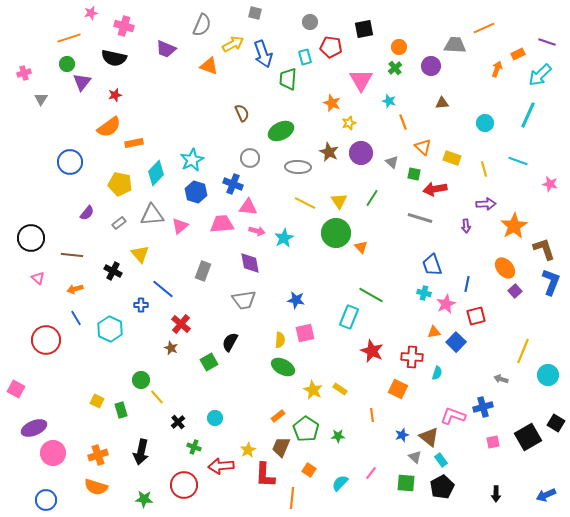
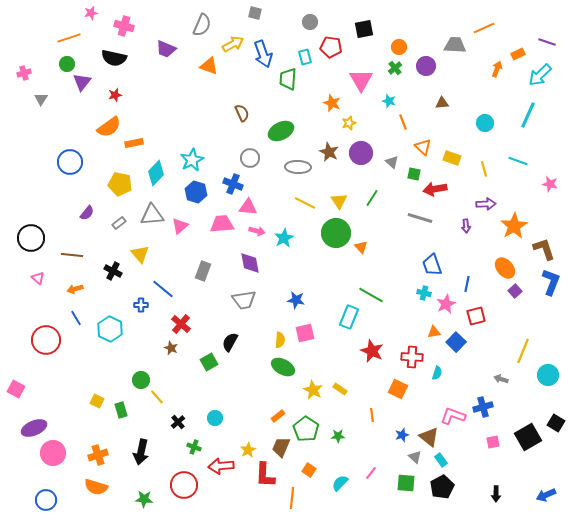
purple circle at (431, 66): moved 5 px left
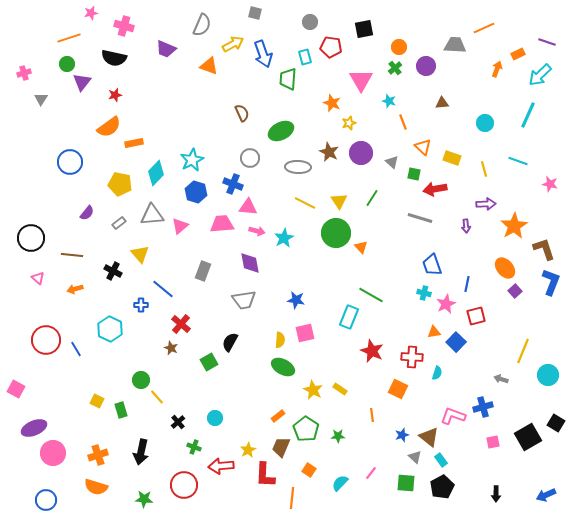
blue line at (76, 318): moved 31 px down
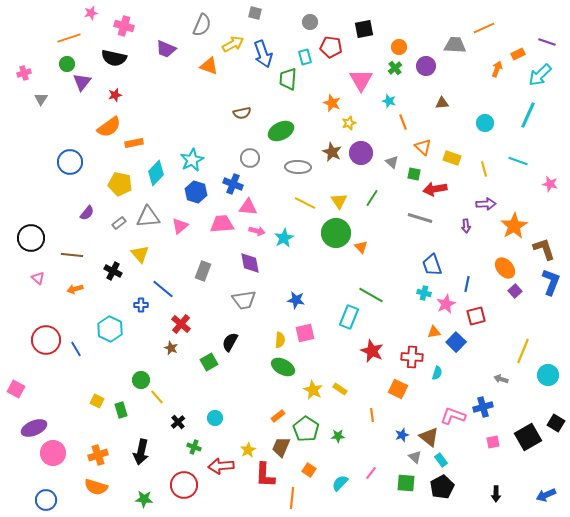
brown semicircle at (242, 113): rotated 102 degrees clockwise
brown star at (329, 152): moved 3 px right
gray triangle at (152, 215): moved 4 px left, 2 px down
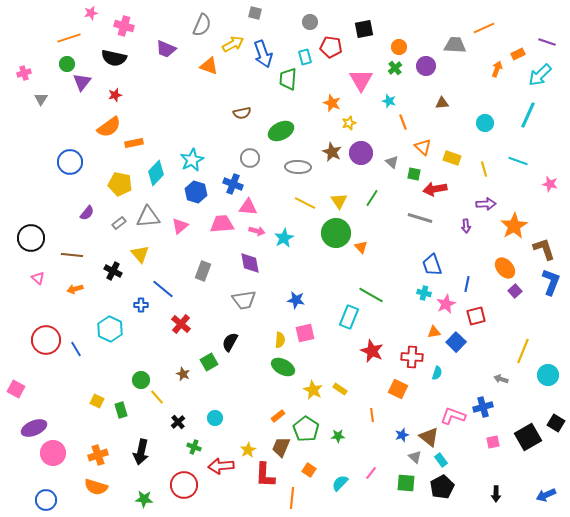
brown star at (171, 348): moved 12 px right, 26 px down
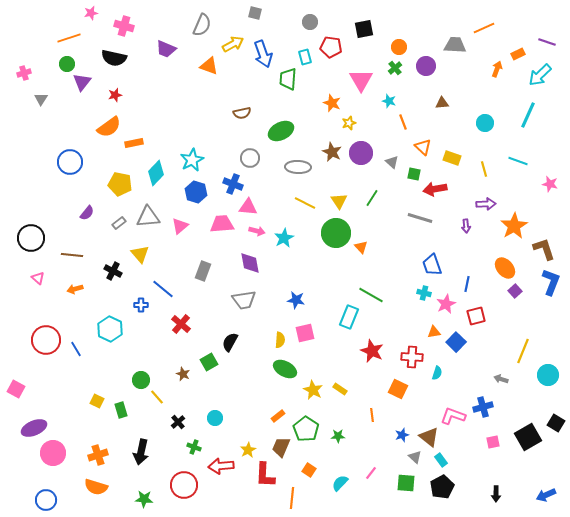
green ellipse at (283, 367): moved 2 px right, 2 px down
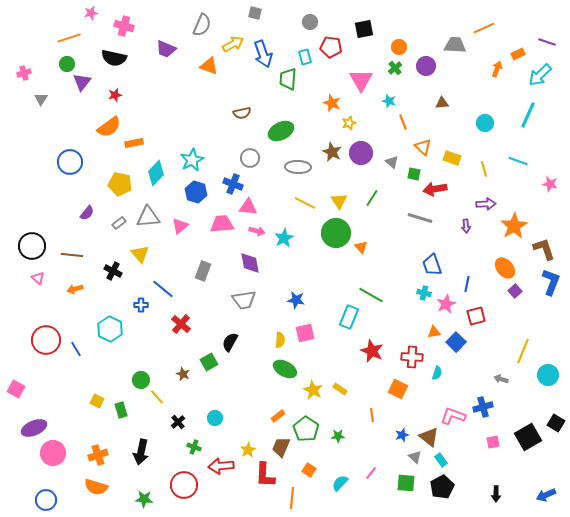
black circle at (31, 238): moved 1 px right, 8 px down
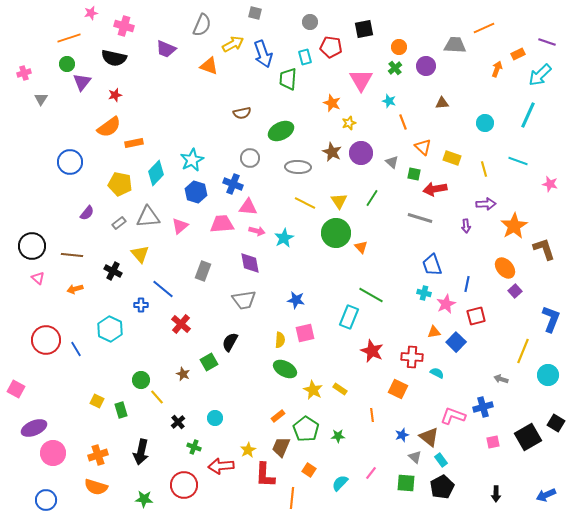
blue L-shape at (551, 282): moved 37 px down
cyan semicircle at (437, 373): rotated 80 degrees counterclockwise
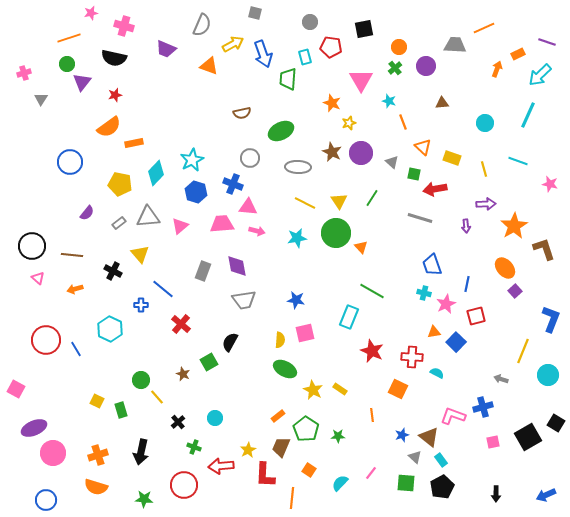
cyan star at (284, 238): moved 13 px right; rotated 18 degrees clockwise
purple diamond at (250, 263): moved 13 px left, 3 px down
green line at (371, 295): moved 1 px right, 4 px up
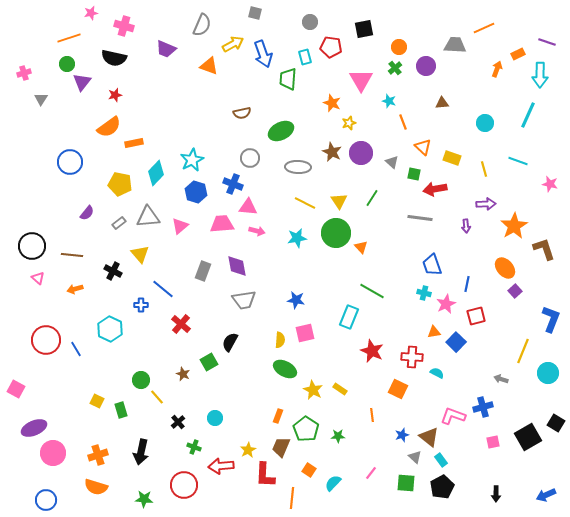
cyan arrow at (540, 75): rotated 45 degrees counterclockwise
gray line at (420, 218): rotated 10 degrees counterclockwise
cyan circle at (548, 375): moved 2 px up
orange rectangle at (278, 416): rotated 32 degrees counterclockwise
cyan semicircle at (340, 483): moved 7 px left
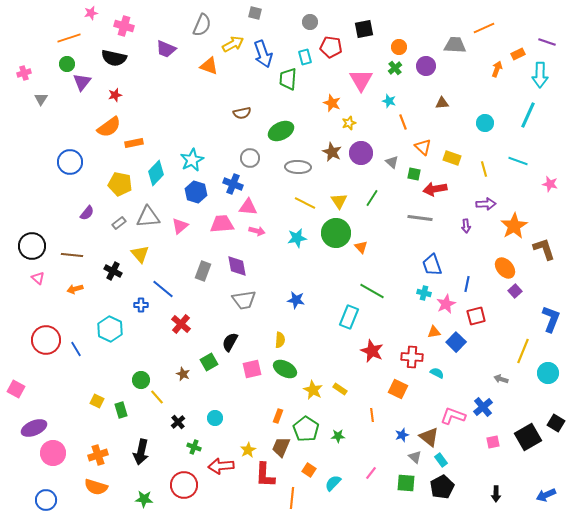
pink square at (305, 333): moved 53 px left, 36 px down
blue cross at (483, 407): rotated 24 degrees counterclockwise
